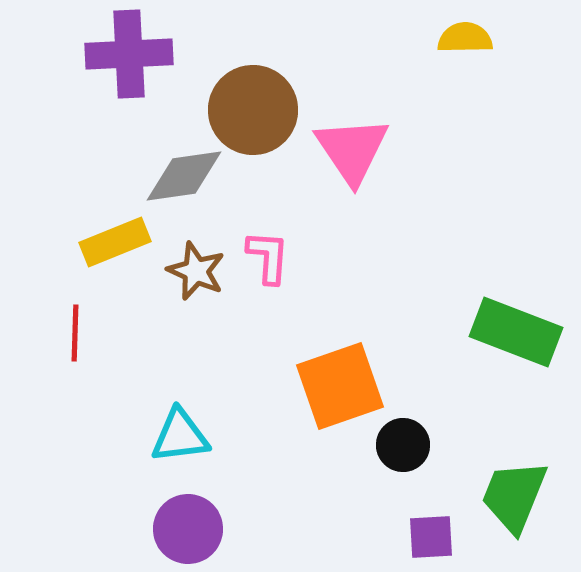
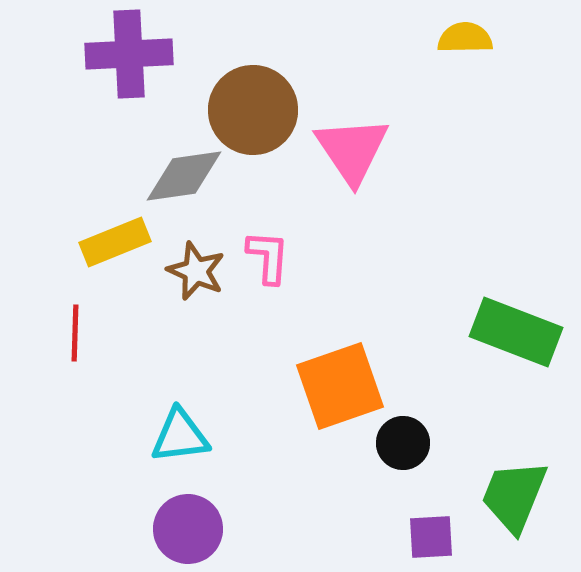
black circle: moved 2 px up
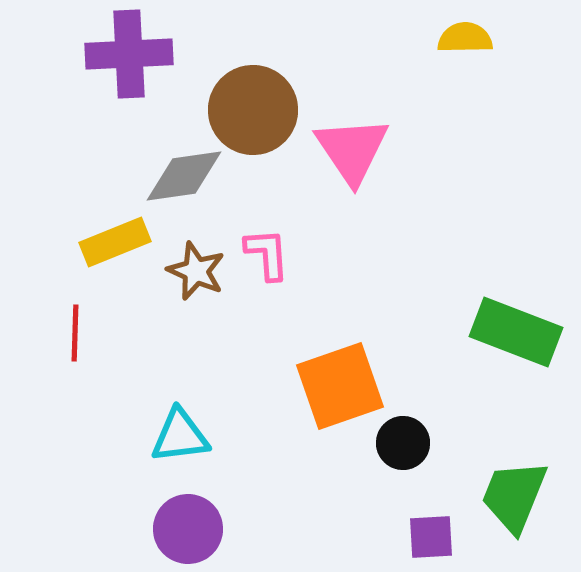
pink L-shape: moved 1 px left, 3 px up; rotated 8 degrees counterclockwise
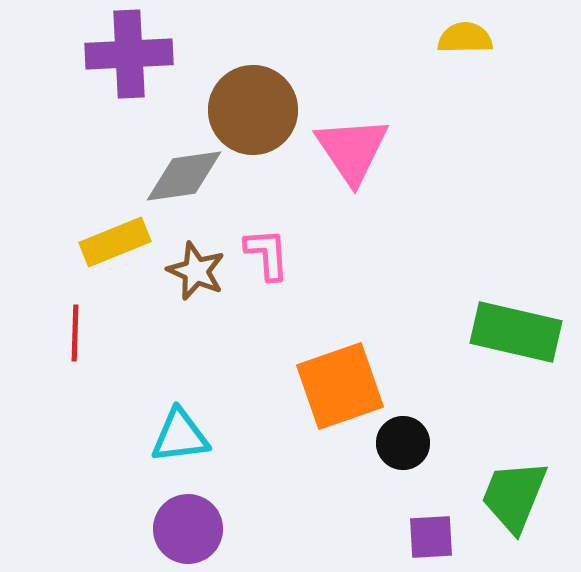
green rectangle: rotated 8 degrees counterclockwise
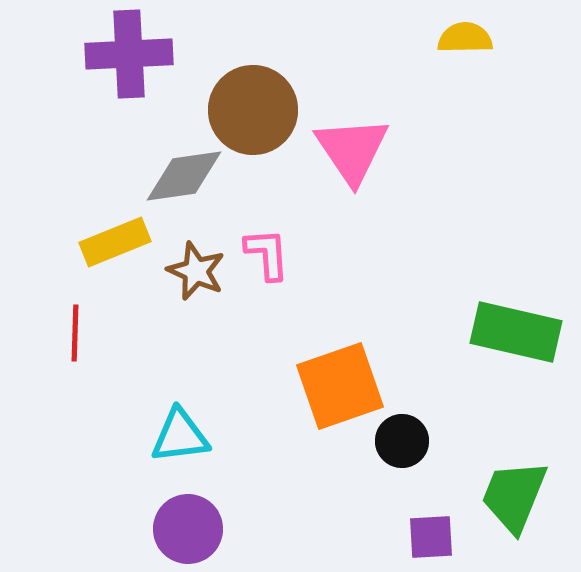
black circle: moved 1 px left, 2 px up
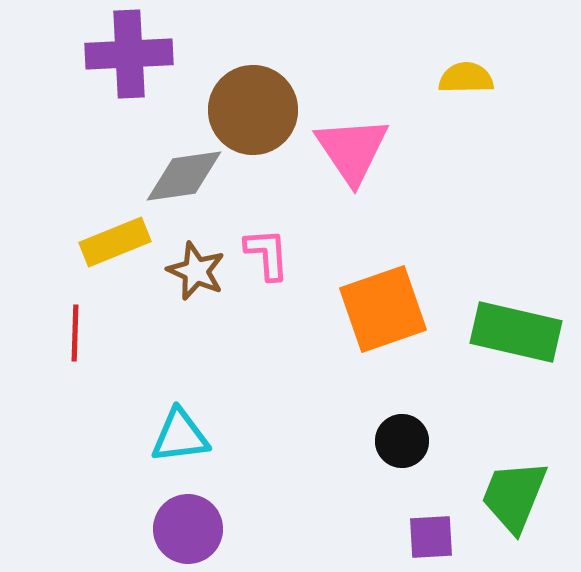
yellow semicircle: moved 1 px right, 40 px down
orange square: moved 43 px right, 77 px up
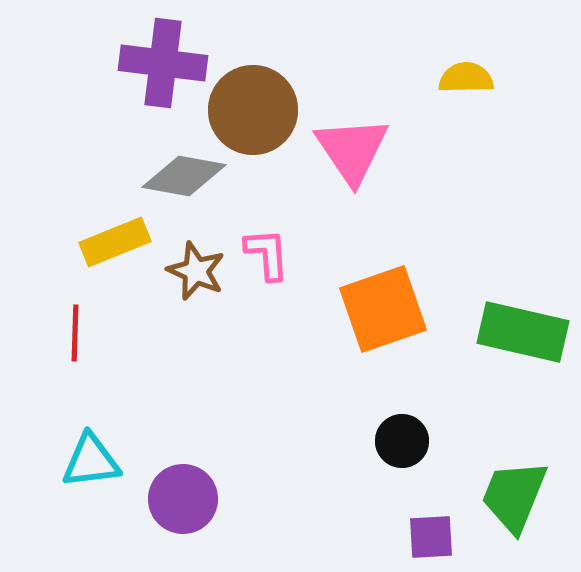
purple cross: moved 34 px right, 9 px down; rotated 10 degrees clockwise
gray diamond: rotated 18 degrees clockwise
green rectangle: moved 7 px right
cyan triangle: moved 89 px left, 25 px down
purple circle: moved 5 px left, 30 px up
